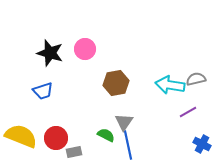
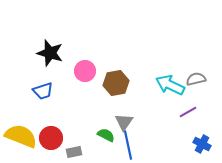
pink circle: moved 22 px down
cyan arrow: rotated 16 degrees clockwise
red circle: moved 5 px left
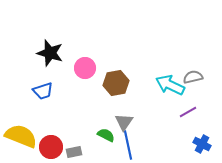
pink circle: moved 3 px up
gray semicircle: moved 3 px left, 2 px up
red circle: moved 9 px down
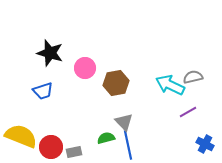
gray triangle: rotated 18 degrees counterclockwise
green semicircle: moved 3 px down; rotated 42 degrees counterclockwise
blue cross: moved 3 px right
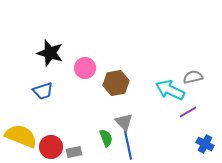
cyan arrow: moved 5 px down
green semicircle: rotated 84 degrees clockwise
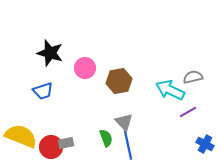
brown hexagon: moved 3 px right, 2 px up
gray rectangle: moved 8 px left, 9 px up
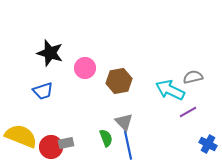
blue cross: moved 3 px right
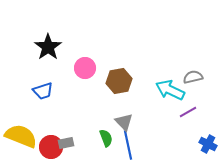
black star: moved 2 px left, 6 px up; rotated 20 degrees clockwise
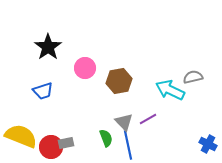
purple line: moved 40 px left, 7 px down
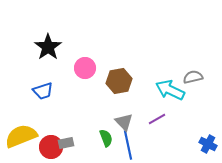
purple line: moved 9 px right
yellow semicircle: rotated 44 degrees counterclockwise
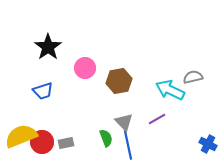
red circle: moved 9 px left, 5 px up
